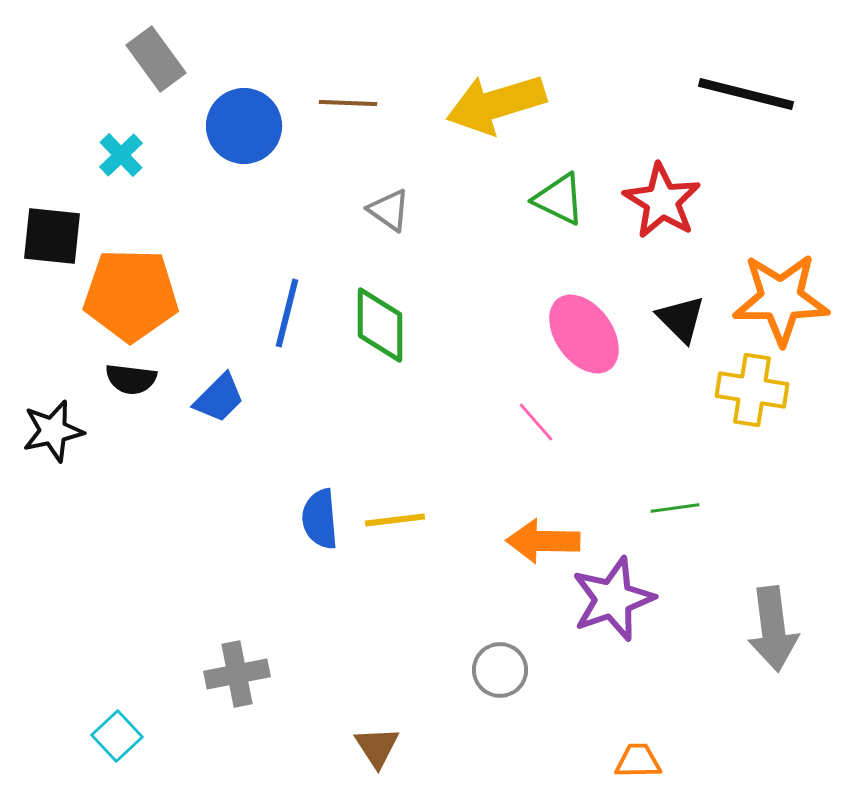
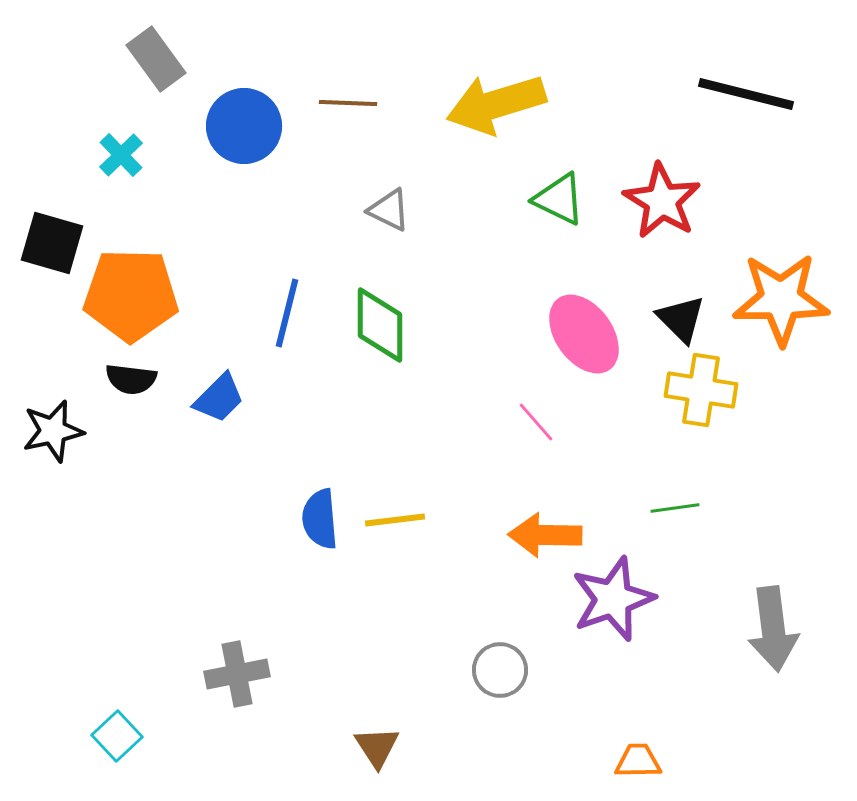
gray triangle: rotated 9 degrees counterclockwise
black square: moved 7 px down; rotated 10 degrees clockwise
yellow cross: moved 51 px left
orange arrow: moved 2 px right, 6 px up
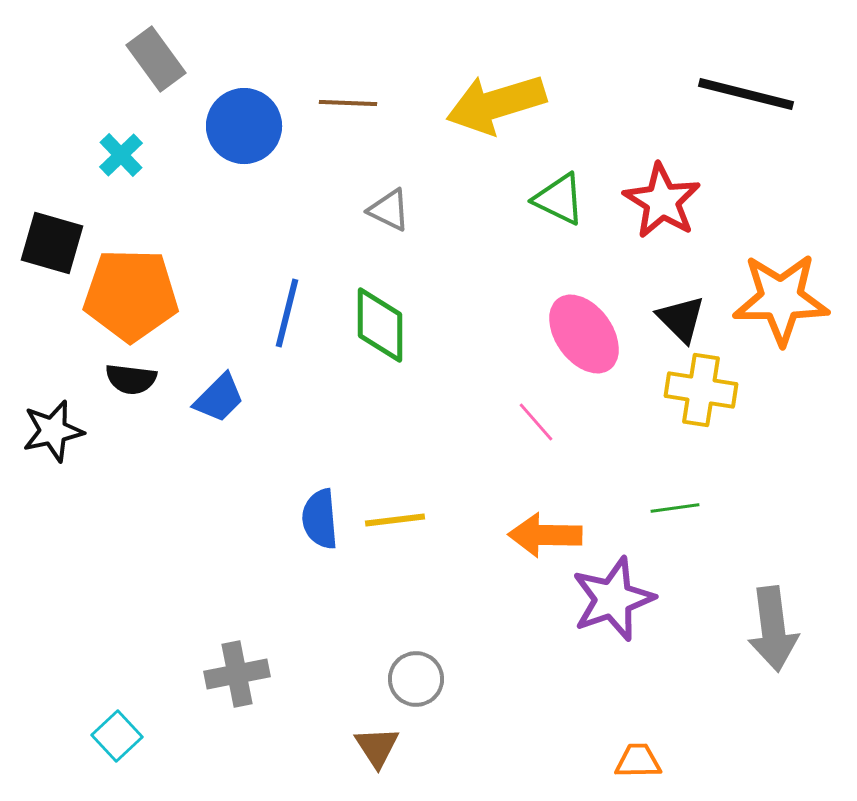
gray circle: moved 84 px left, 9 px down
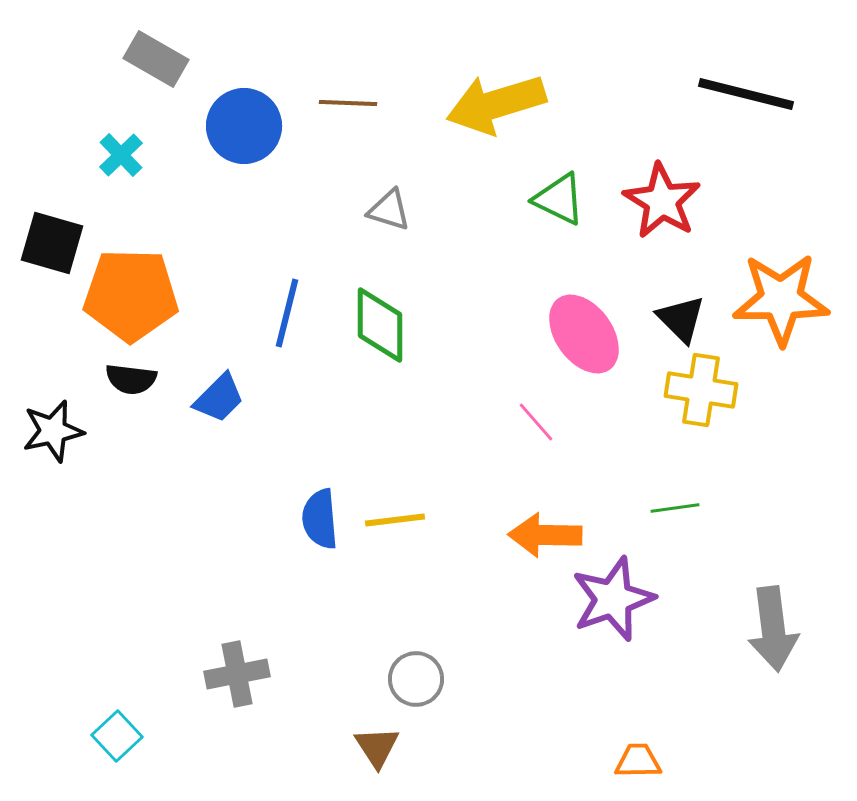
gray rectangle: rotated 24 degrees counterclockwise
gray triangle: rotated 9 degrees counterclockwise
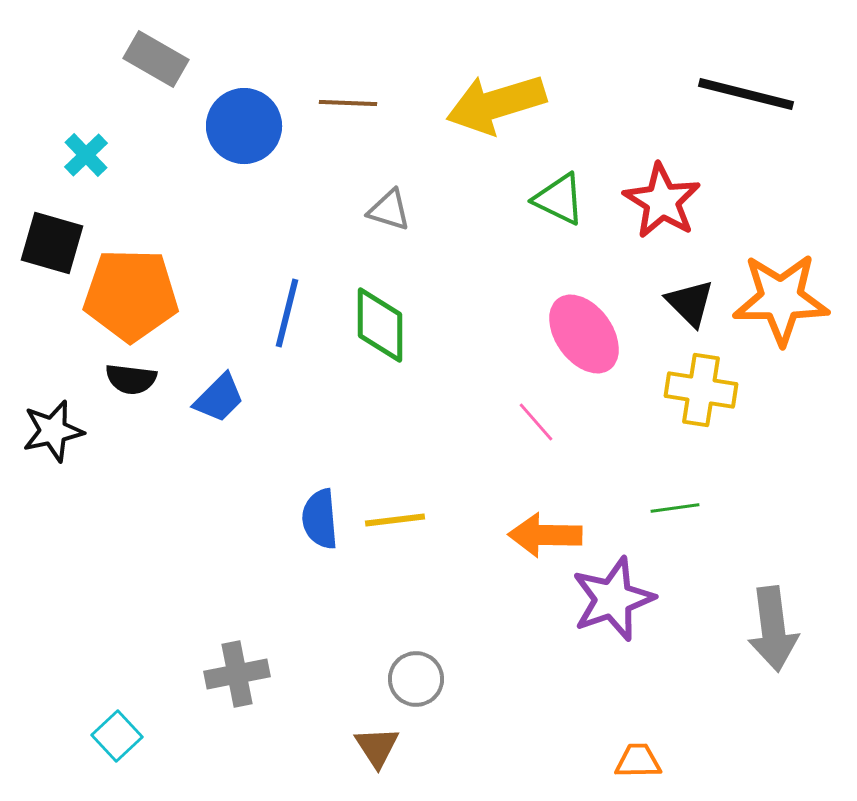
cyan cross: moved 35 px left
black triangle: moved 9 px right, 16 px up
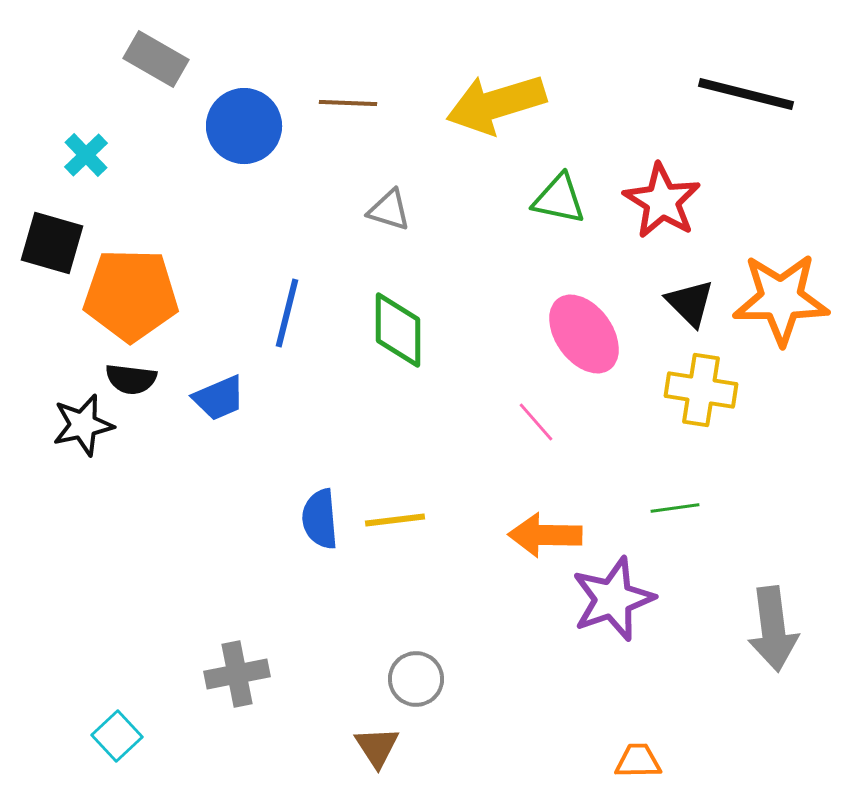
green triangle: rotated 14 degrees counterclockwise
green diamond: moved 18 px right, 5 px down
blue trapezoid: rotated 22 degrees clockwise
black star: moved 30 px right, 6 px up
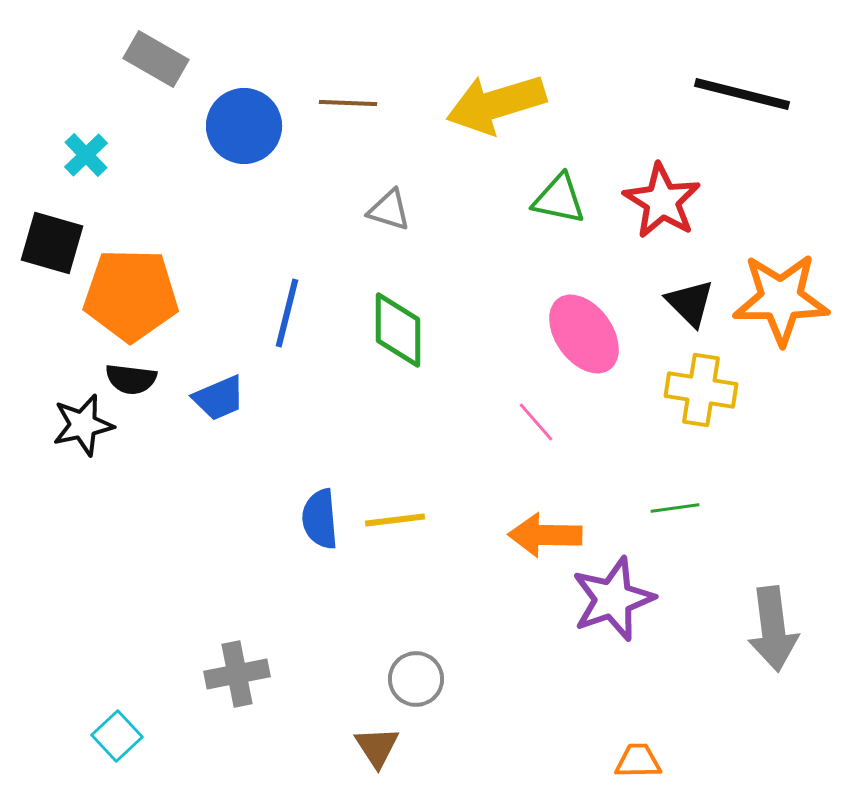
black line: moved 4 px left
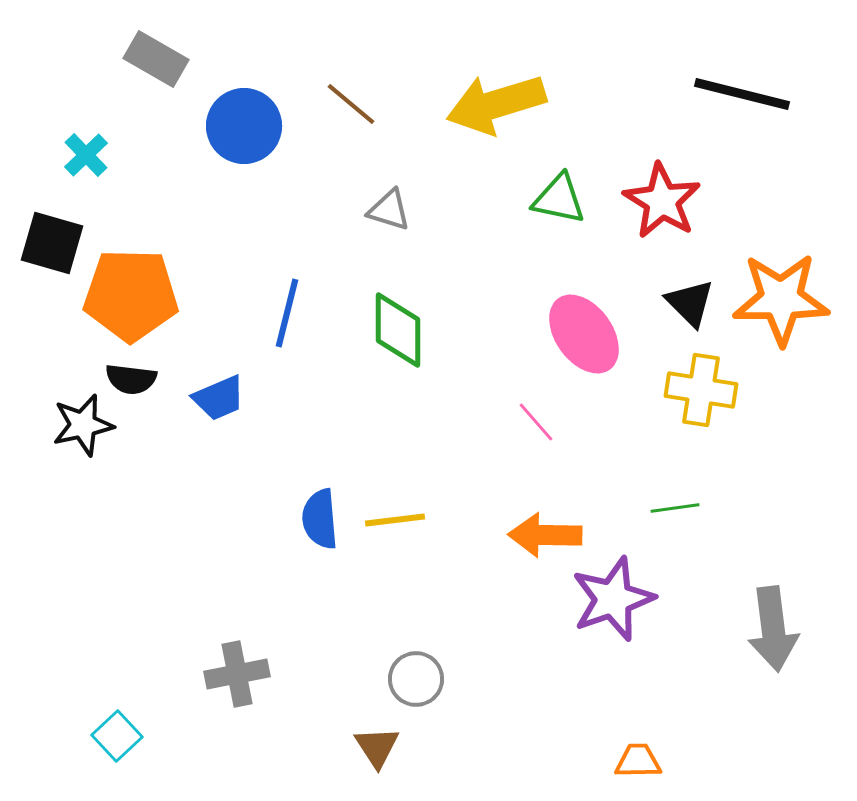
brown line: moved 3 px right, 1 px down; rotated 38 degrees clockwise
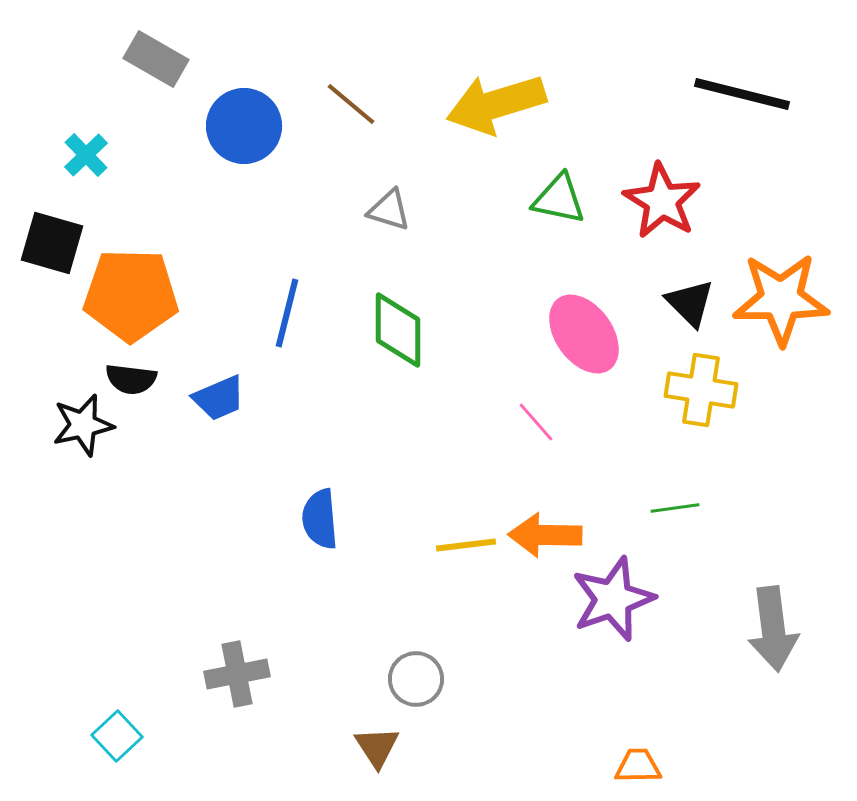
yellow line: moved 71 px right, 25 px down
orange trapezoid: moved 5 px down
